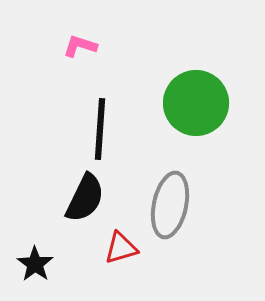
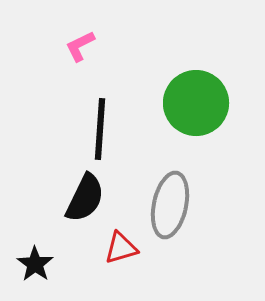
pink L-shape: rotated 44 degrees counterclockwise
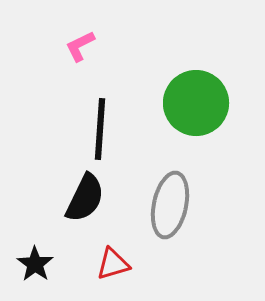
red triangle: moved 8 px left, 16 px down
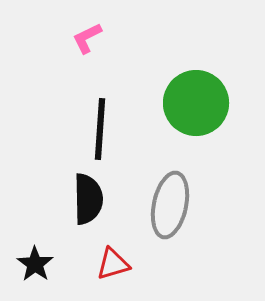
pink L-shape: moved 7 px right, 8 px up
black semicircle: moved 3 px right, 1 px down; rotated 27 degrees counterclockwise
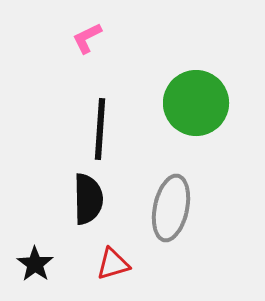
gray ellipse: moved 1 px right, 3 px down
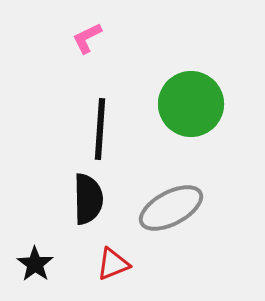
green circle: moved 5 px left, 1 px down
gray ellipse: rotated 50 degrees clockwise
red triangle: rotated 6 degrees counterclockwise
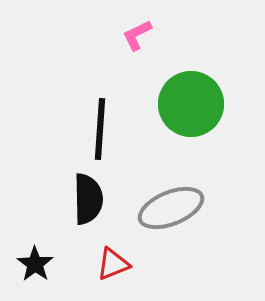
pink L-shape: moved 50 px right, 3 px up
gray ellipse: rotated 6 degrees clockwise
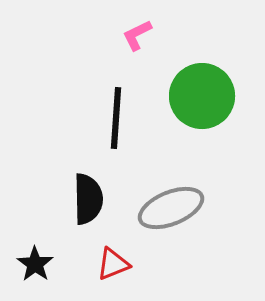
green circle: moved 11 px right, 8 px up
black line: moved 16 px right, 11 px up
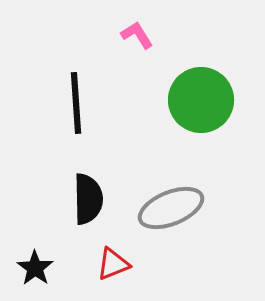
pink L-shape: rotated 84 degrees clockwise
green circle: moved 1 px left, 4 px down
black line: moved 40 px left, 15 px up; rotated 8 degrees counterclockwise
black star: moved 4 px down
